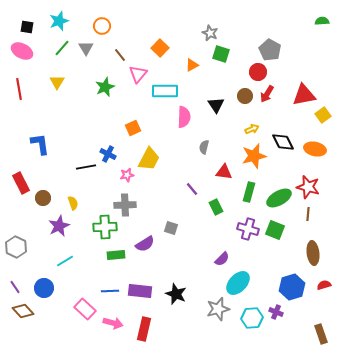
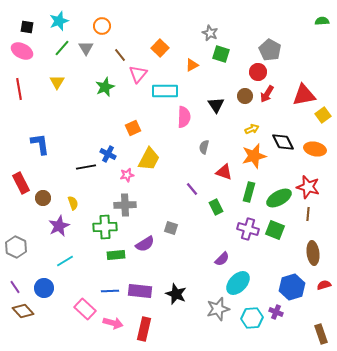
red triangle at (224, 172): rotated 12 degrees clockwise
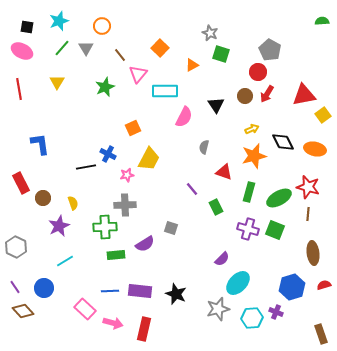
pink semicircle at (184, 117): rotated 25 degrees clockwise
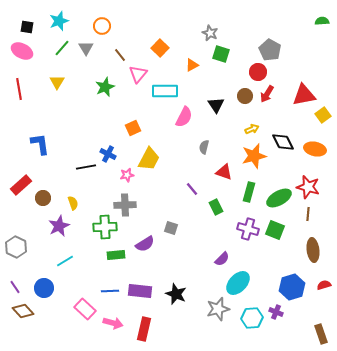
red rectangle at (21, 183): moved 2 px down; rotated 75 degrees clockwise
brown ellipse at (313, 253): moved 3 px up
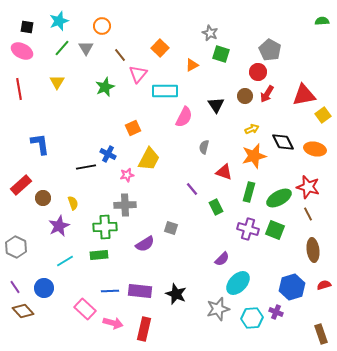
brown line at (308, 214): rotated 32 degrees counterclockwise
green rectangle at (116, 255): moved 17 px left
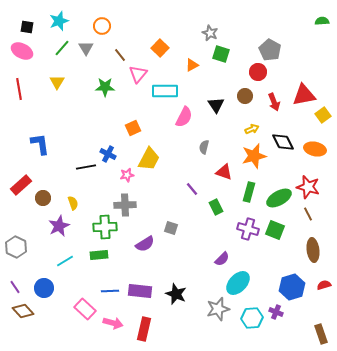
green star at (105, 87): rotated 24 degrees clockwise
red arrow at (267, 94): moved 7 px right, 8 px down; rotated 54 degrees counterclockwise
